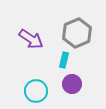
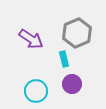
cyan rectangle: moved 1 px up; rotated 28 degrees counterclockwise
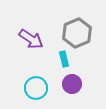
cyan circle: moved 3 px up
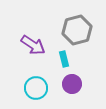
gray hexagon: moved 3 px up; rotated 8 degrees clockwise
purple arrow: moved 2 px right, 6 px down
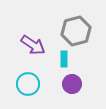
gray hexagon: moved 1 px left, 1 px down
cyan rectangle: rotated 14 degrees clockwise
cyan circle: moved 8 px left, 4 px up
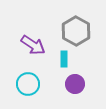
gray hexagon: rotated 16 degrees counterclockwise
purple circle: moved 3 px right
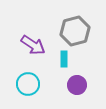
gray hexagon: moved 1 px left; rotated 16 degrees clockwise
purple circle: moved 2 px right, 1 px down
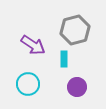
gray hexagon: moved 1 px up
purple circle: moved 2 px down
